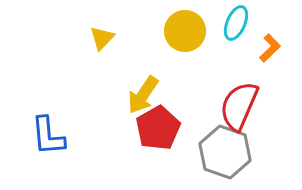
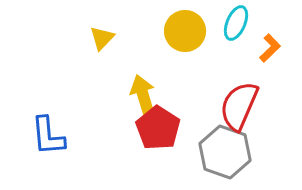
yellow arrow: rotated 129 degrees clockwise
red pentagon: rotated 9 degrees counterclockwise
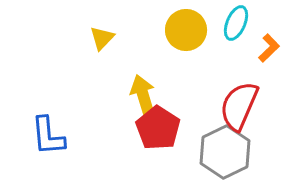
yellow circle: moved 1 px right, 1 px up
orange L-shape: moved 1 px left
gray hexagon: rotated 15 degrees clockwise
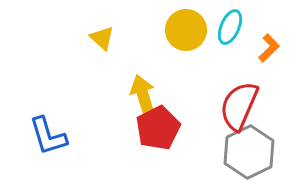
cyan ellipse: moved 6 px left, 4 px down
yellow triangle: rotated 32 degrees counterclockwise
red pentagon: rotated 12 degrees clockwise
blue L-shape: rotated 12 degrees counterclockwise
gray hexagon: moved 24 px right
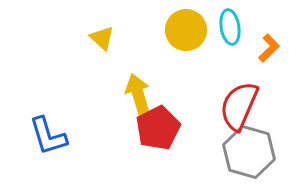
cyan ellipse: rotated 32 degrees counterclockwise
yellow arrow: moved 5 px left, 1 px up
gray hexagon: rotated 18 degrees counterclockwise
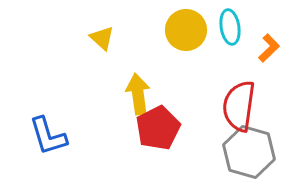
yellow arrow: rotated 9 degrees clockwise
red semicircle: rotated 15 degrees counterclockwise
